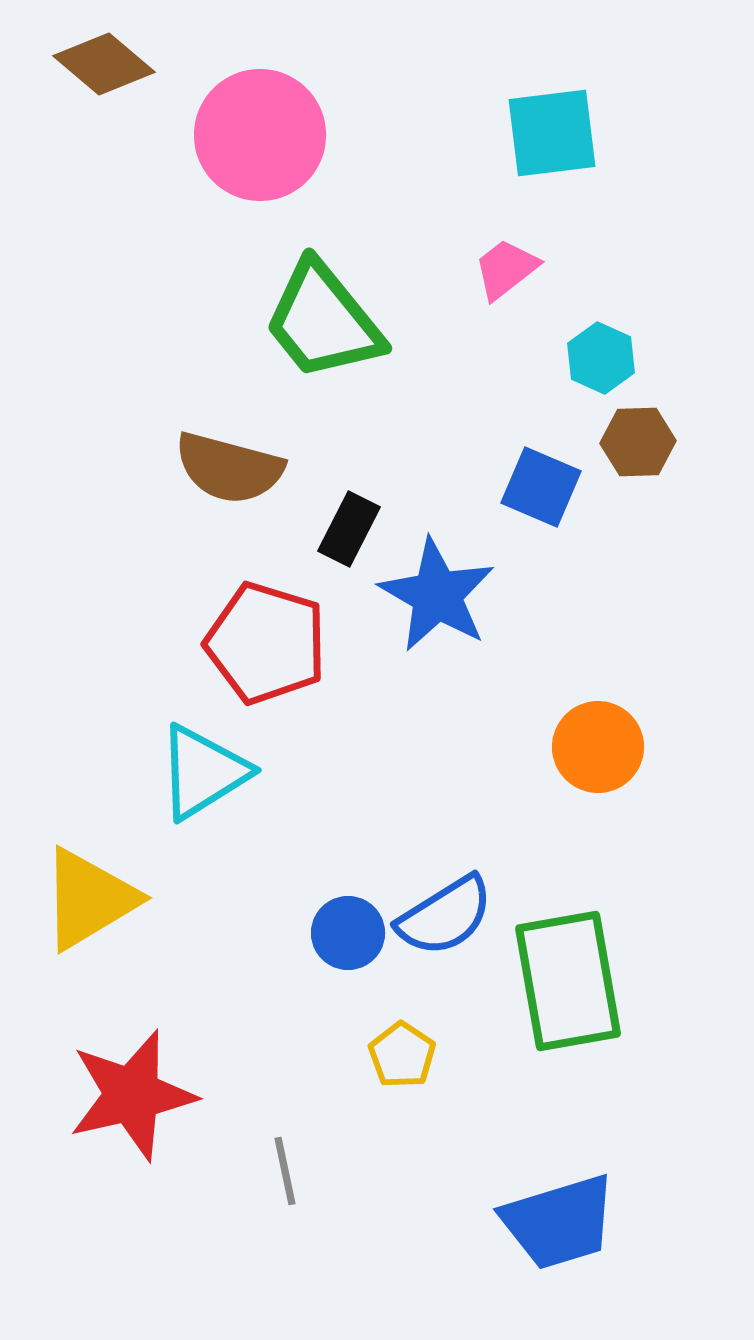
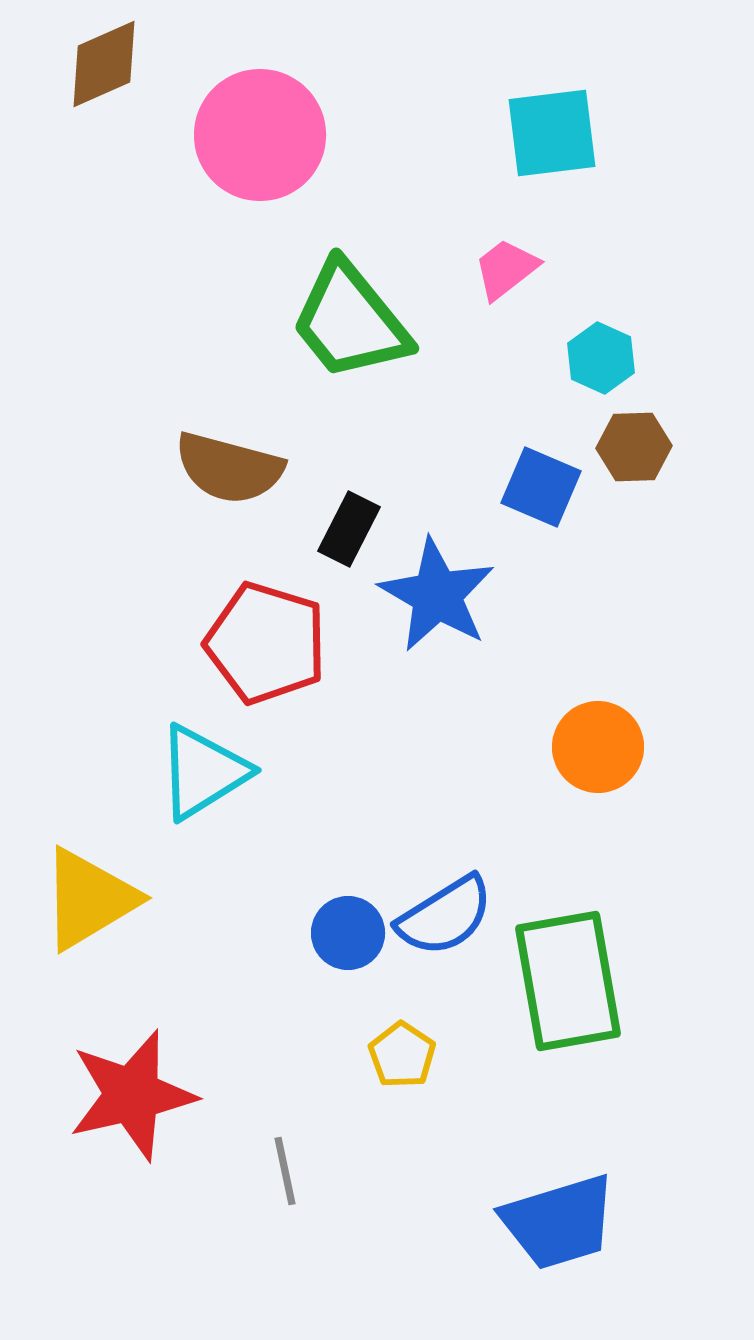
brown diamond: rotated 64 degrees counterclockwise
green trapezoid: moved 27 px right
brown hexagon: moved 4 px left, 5 px down
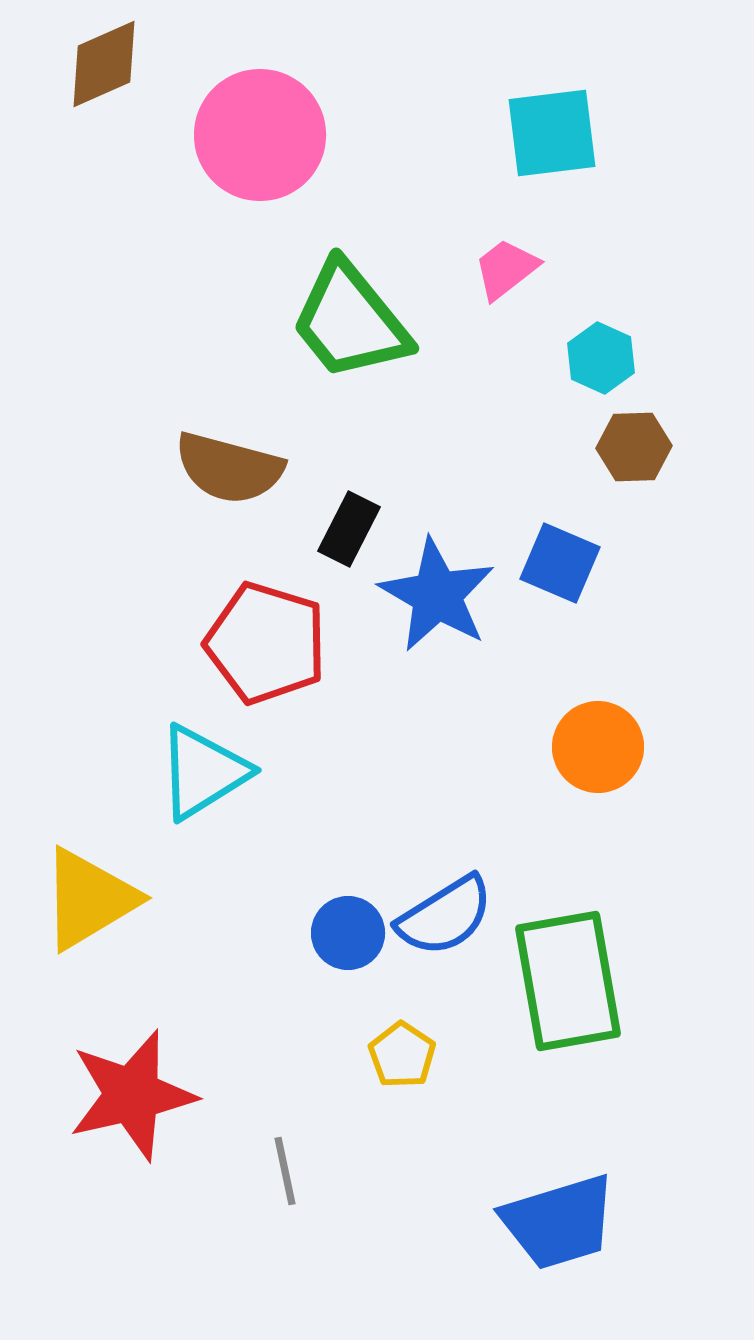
blue square: moved 19 px right, 76 px down
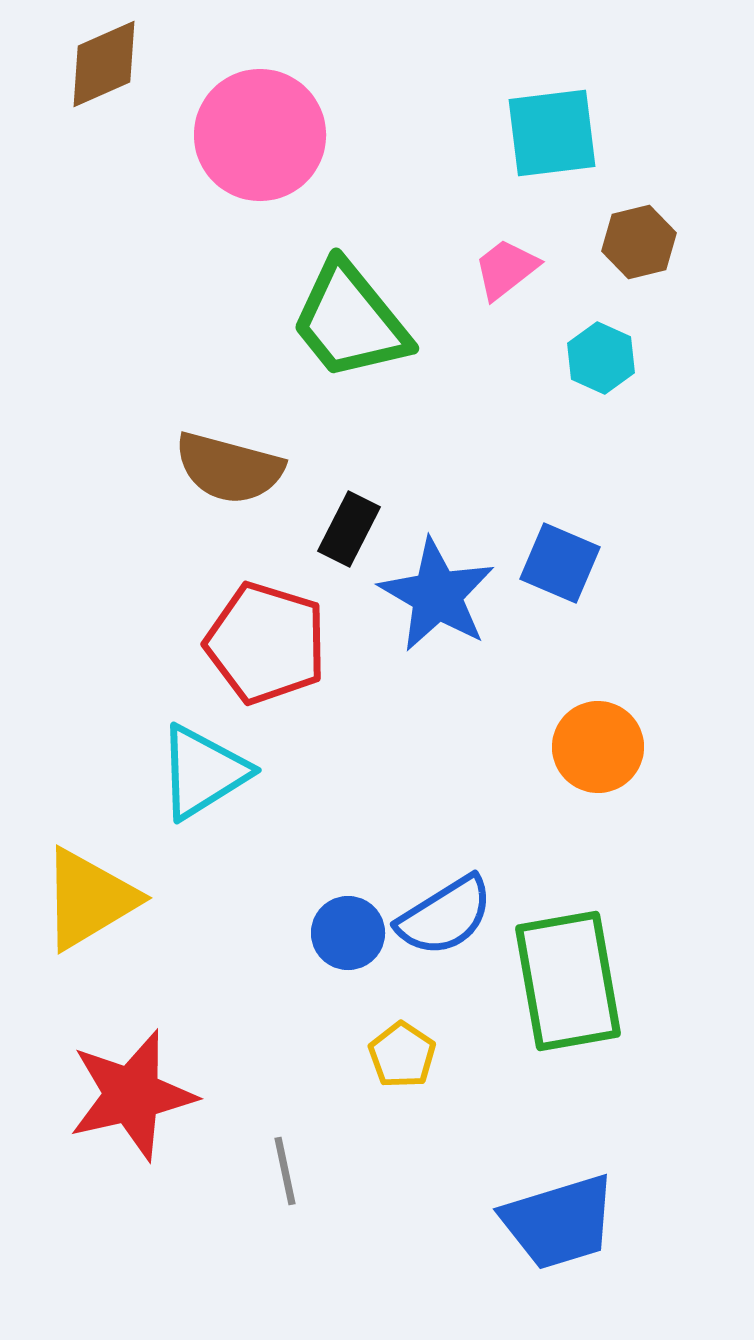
brown hexagon: moved 5 px right, 205 px up; rotated 12 degrees counterclockwise
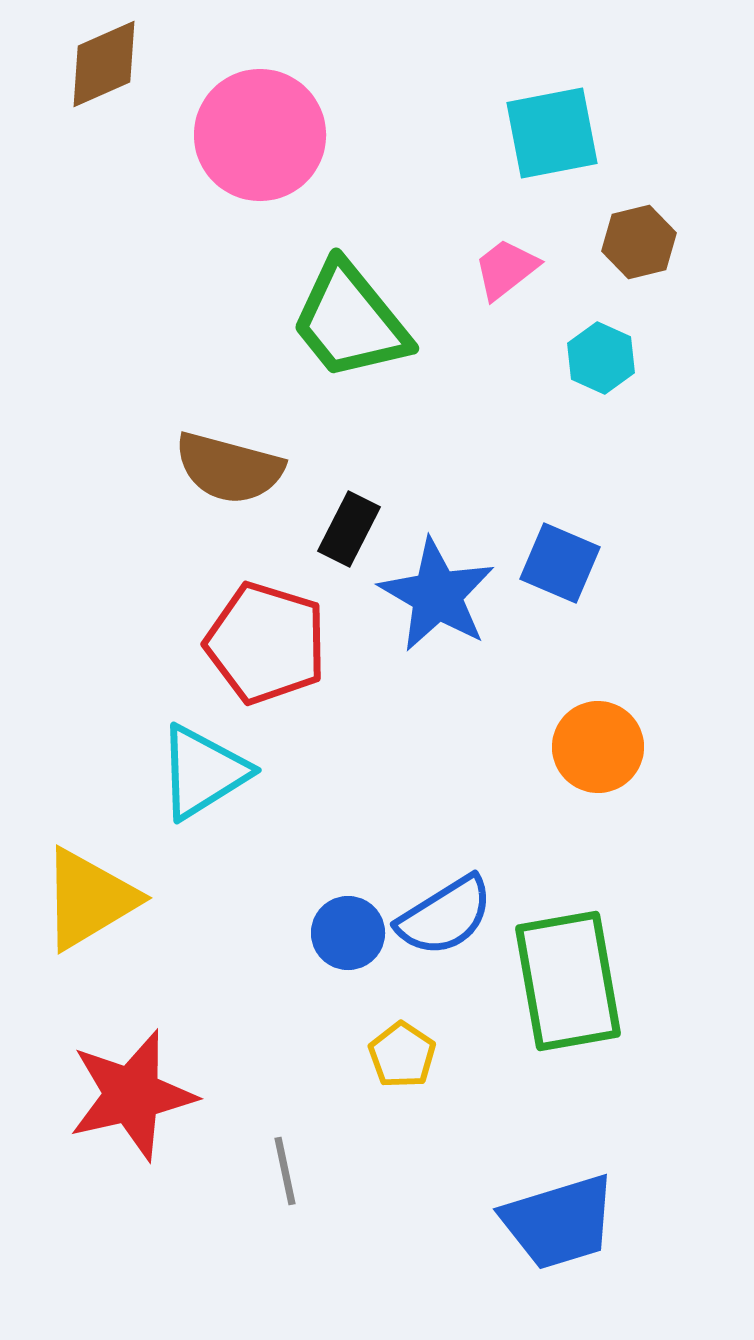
cyan square: rotated 4 degrees counterclockwise
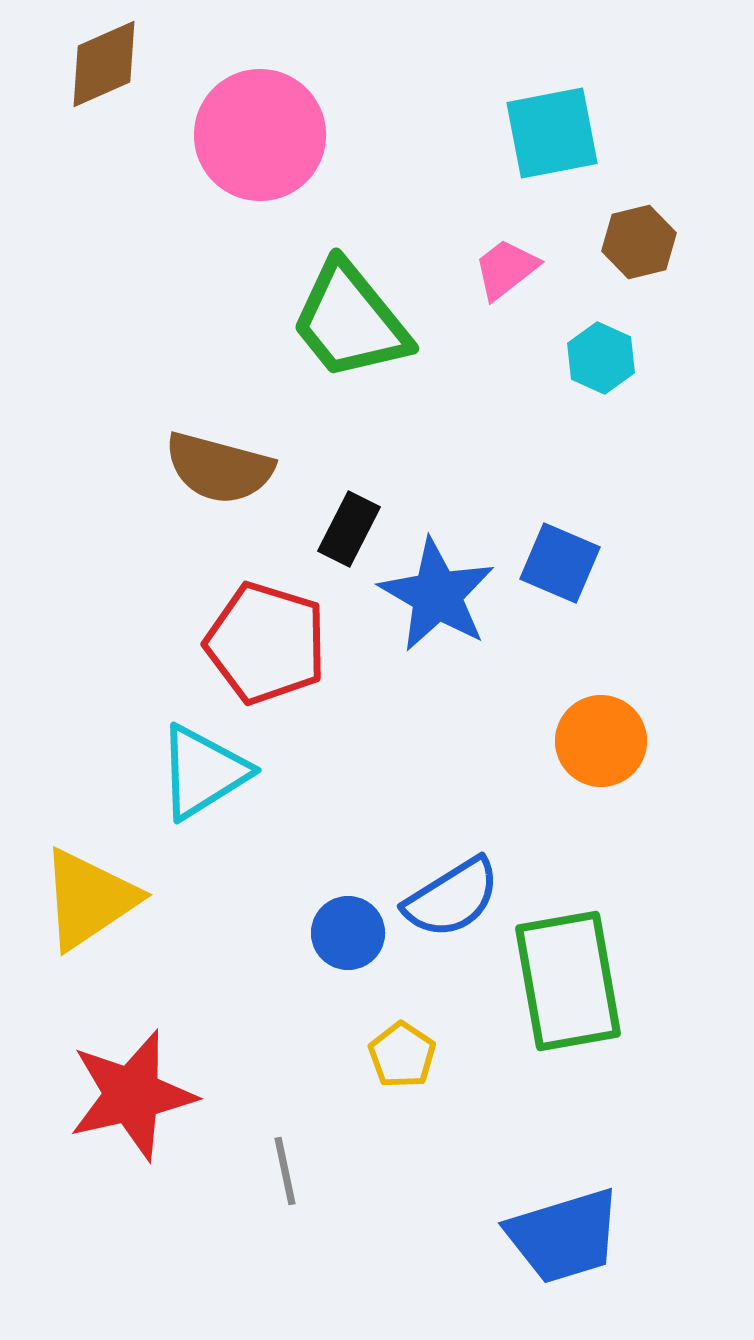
brown semicircle: moved 10 px left
orange circle: moved 3 px right, 6 px up
yellow triangle: rotated 3 degrees counterclockwise
blue semicircle: moved 7 px right, 18 px up
blue trapezoid: moved 5 px right, 14 px down
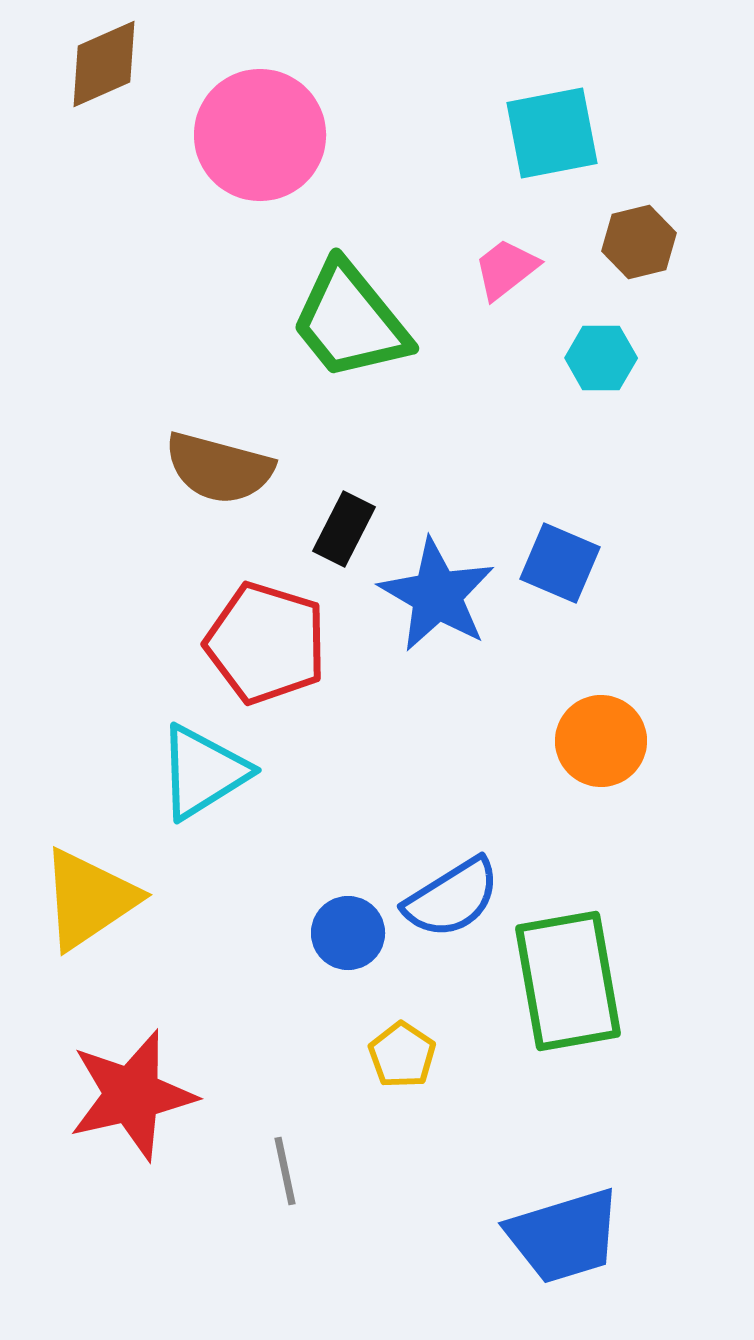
cyan hexagon: rotated 24 degrees counterclockwise
black rectangle: moved 5 px left
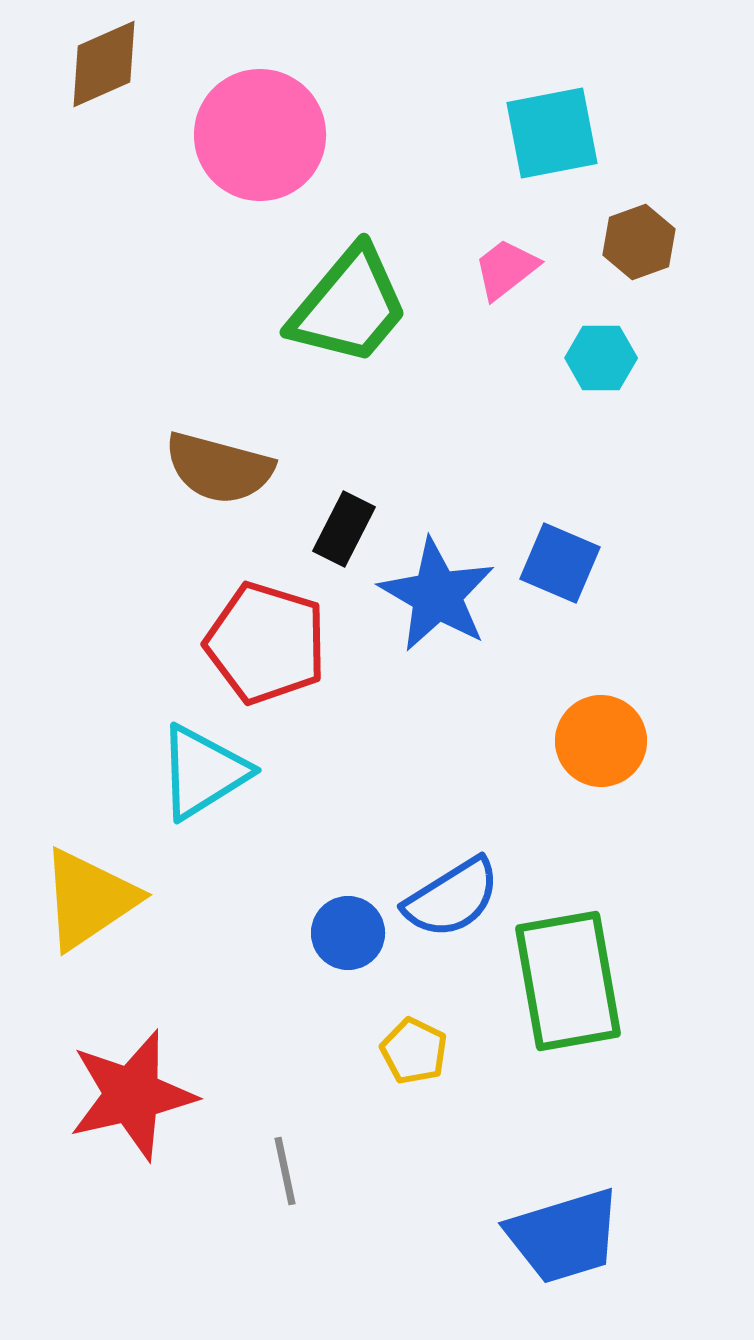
brown hexagon: rotated 6 degrees counterclockwise
green trapezoid: moved 1 px left, 15 px up; rotated 101 degrees counterclockwise
yellow pentagon: moved 12 px right, 4 px up; rotated 8 degrees counterclockwise
